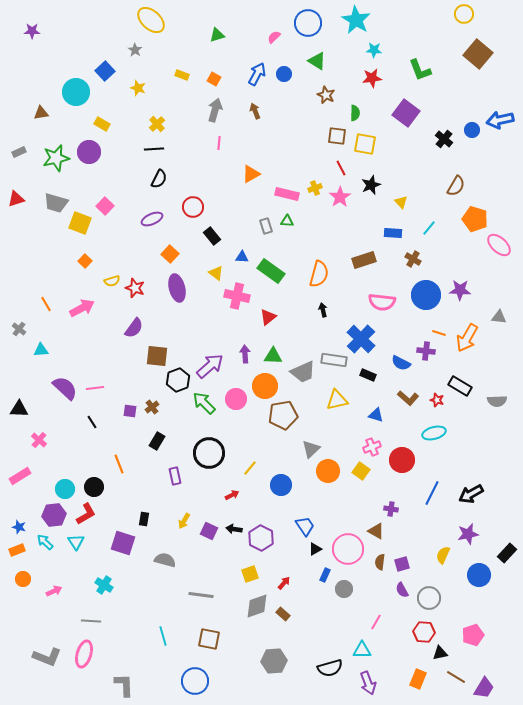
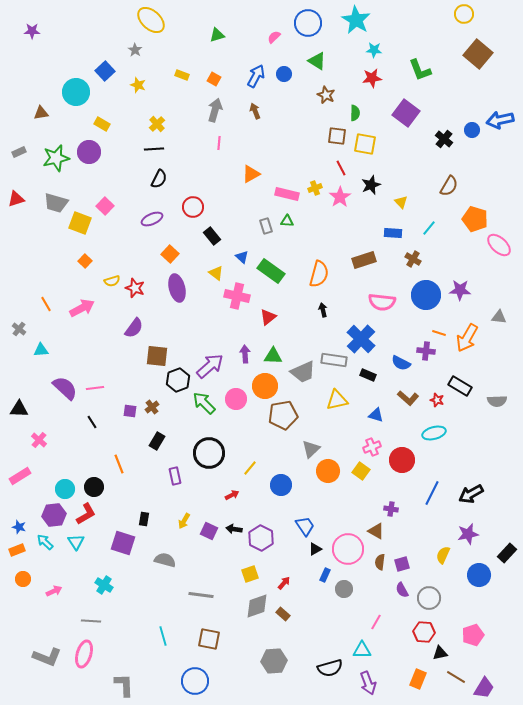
blue arrow at (257, 74): moved 1 px left, 2 px down
yellow star at (138, 88): moved 3 px up
brown semicircle at (456, 186): moved 7 px left
blue triangle at (242, 257): rotated 40 degrees clockwise
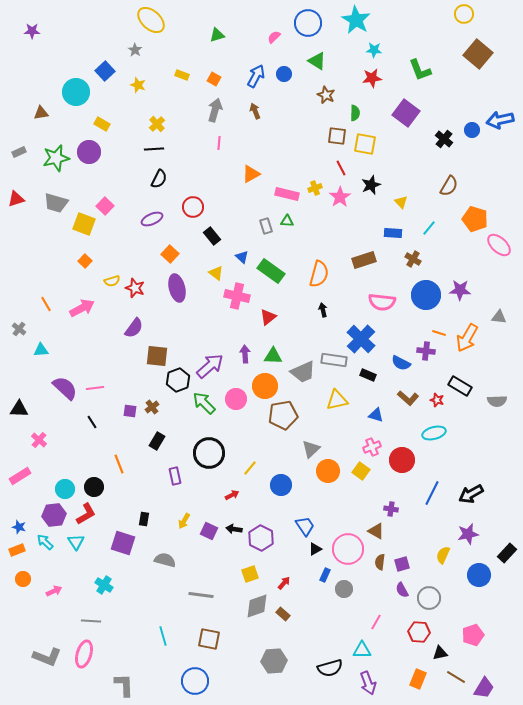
yellow square at (80, 223): moved 4 px right, 1 px down
red hexagon at (424, 632): moved 5 px left
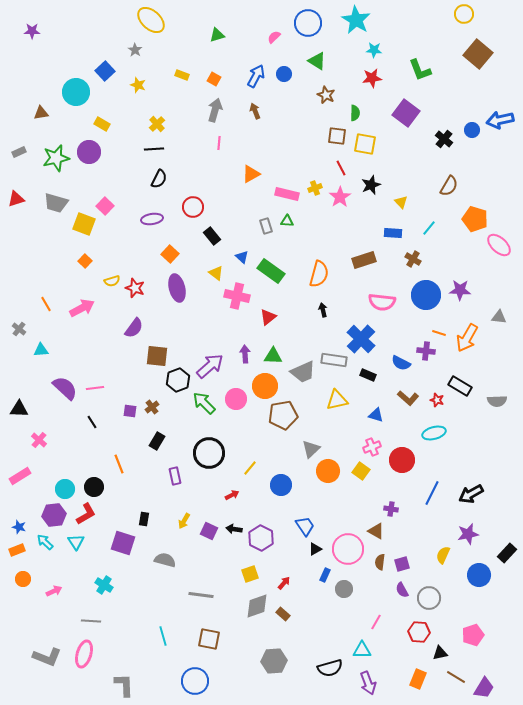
purple ellipse at (152, 219): rotated 15 degrees clockwise
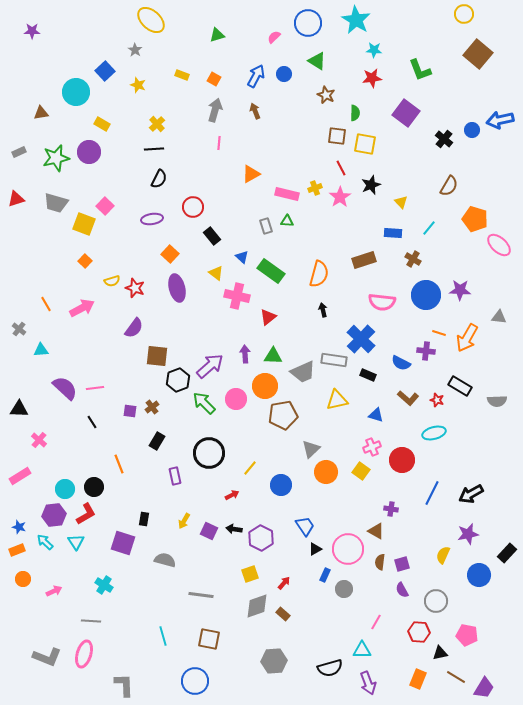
orange circle at (328, 471): moved 2 px left, 1 px down
gray circle at (429, 598): moved 7 px right, 3 px down
pink pentagon at (473, 635): moved 6 px left; rotated 30 degrees clockwise
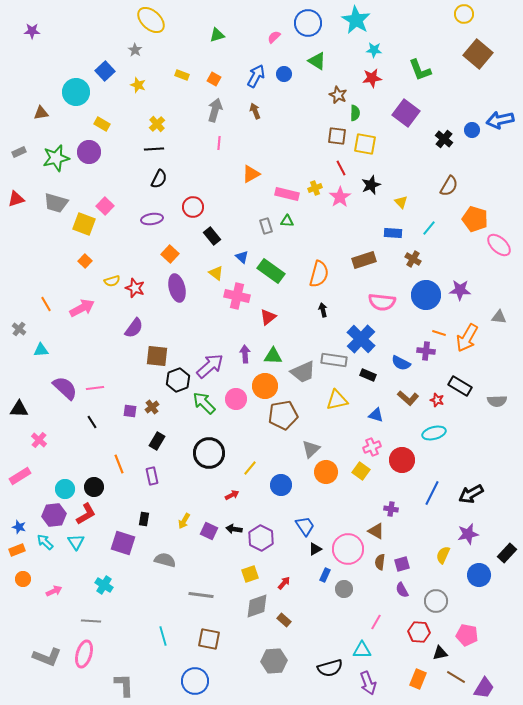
brown star at (326, 95): moved 12 px right
purple rectangle at (175, 476): moved 23 px left
brown rectangle at (283, 614): moved 1 px right, 6 px down
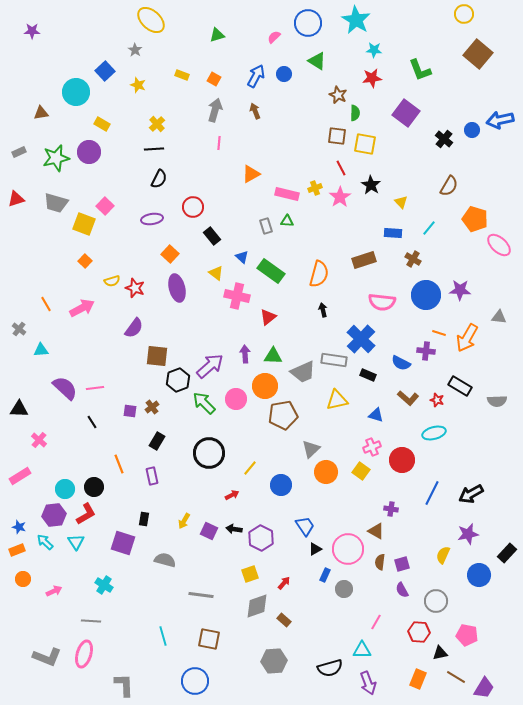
black star at (371, 185): rotated 18 degrees counterclockwise
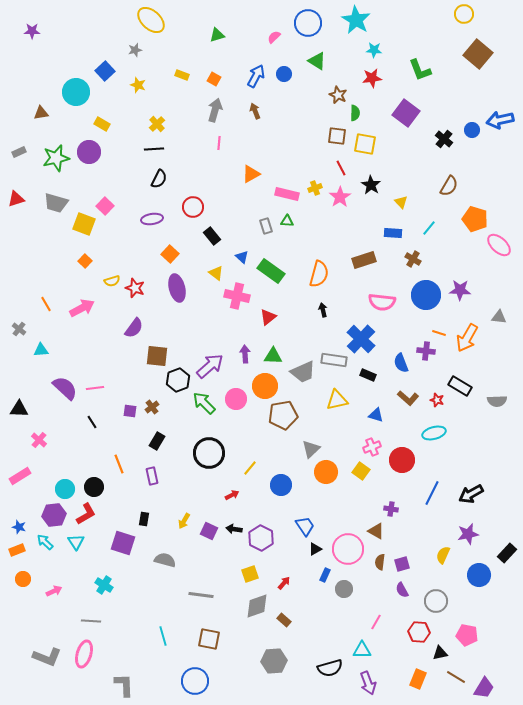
gray star at (135, 50): rotated 24 degrees clockwise
blue semicircle at (401, 363): rotated 42 degrees clockwise
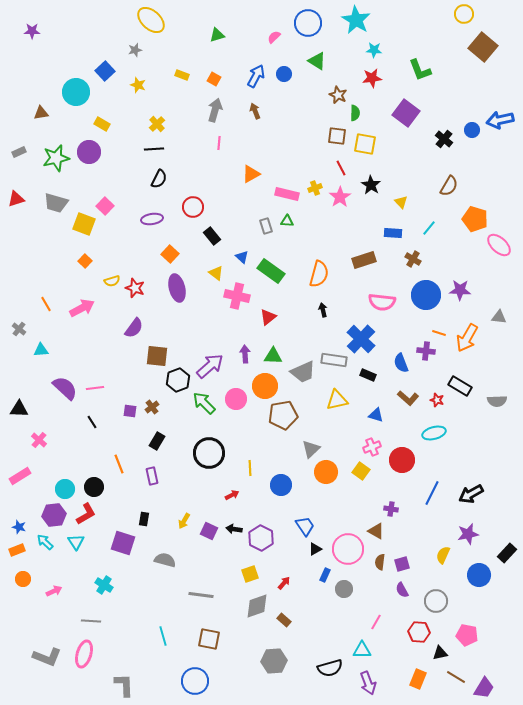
brown square at (478, 54): moved 5 px right, 7 px up
yellow line at (250, 468): rotated 42 degrees counterclockwise
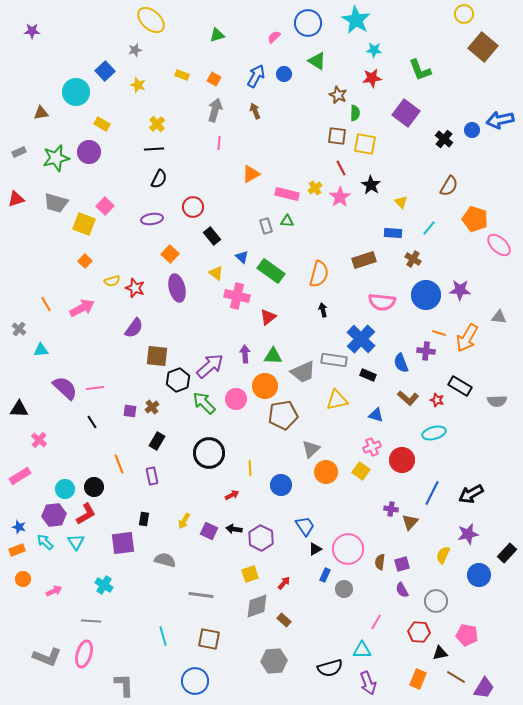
yellow cross at (315, 188): rotated 16 degrees counterclockwise
brown triangle at (376, 531): moved 34 px right, 9 px up; rotated 42 degrees clockwise
purple square at (123, 543): rotated 25 degrees counterclockwise
